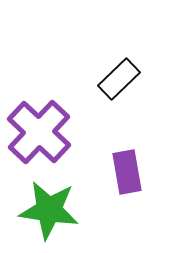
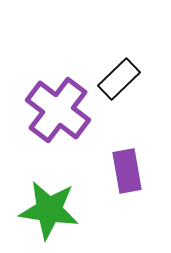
purple cross: moved 19 px right, 22 px up; rotated 6 degrees counterclockwise
purple rectangle: moved 1 px up
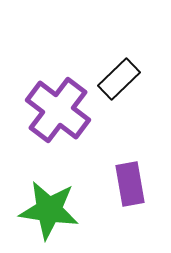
purple rectangle: moved 3 px right, 13 px down
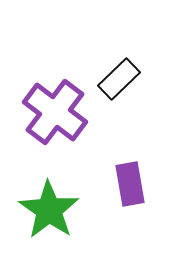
purple cross: moved 3 px left, 2 px down
green star: rotated 26 degrees clockwise
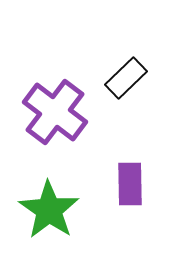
black rectangle: moved 7 px right, 1 px up
purple rectangle: rotated 9 degrees clockwise
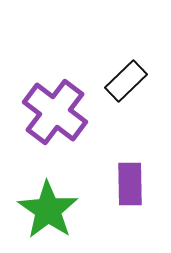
black rectangle: moved 3 px down
green star: moved 1 px left
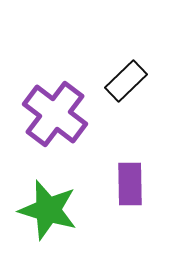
purple cross: moved 2 px down
green star: rotated 18 degrees counterclockwise
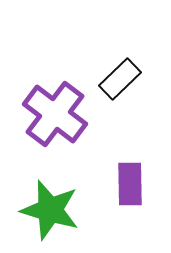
black rectangle: moved 6 px left, 2 px up
green star: moved 2 px right
